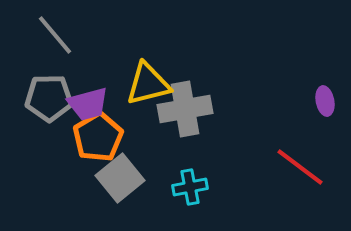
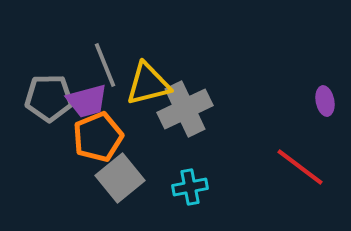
gray line: moved 50 px right, 30 px down; rotated 18 degrees clockwise
purple trapezoid: moved 1 px left, 3 px up
gray cross: rotated 16 degrees counterclockwise
orange pentagon: rotated 9 degrees clockwise
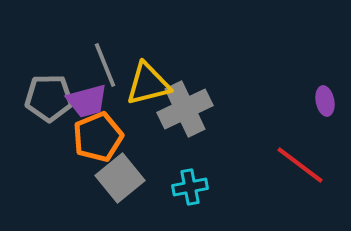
red line: moved 2 px up
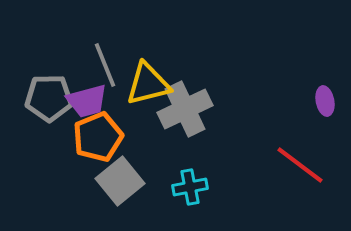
gray square: moved 3 px down
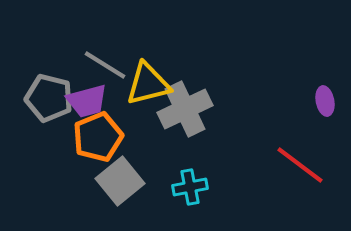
gray line: rotated 36 degrees counterclockwise
gray pentagon: rotated 15 degrees clockwise
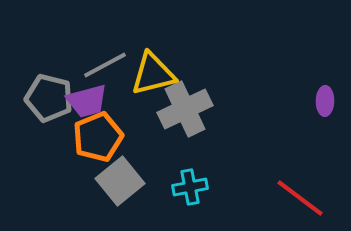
gray line: rotated 60 degrees counterclockwise
yellow triangle: moved 5 px right, 10 px up
purple ellipse: rotated 12 degrees clockwise
red line: moved 33 px down
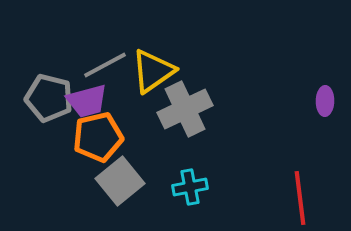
yellow triangle: moved 3 px up; rotated 21 degrees counterclockwise
orange pentagon: rotated 9 degrees clockwise
red line: rotated 46 degrees clockwise
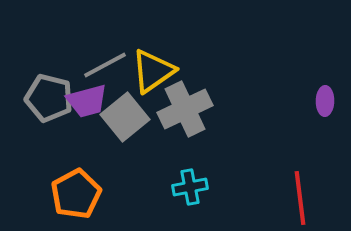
orange pentagon: moved 22 px left, 57 px down; rotated 15 degrees counterclockwise
gray square: moved 5 px right, 64 px up
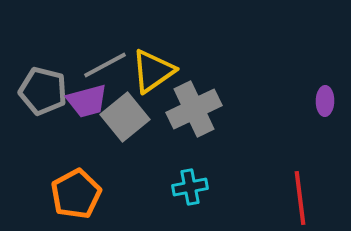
gray pentagon: moved 6 px left, 7 px up
gray cross: moved 9 px right
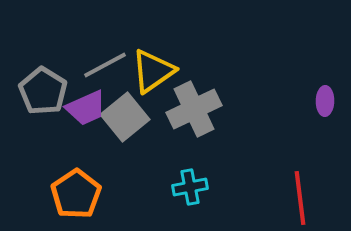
gray pentagon: rotated 18 degrees clockwise
purple trapezoid: moved 1 px left, 7 px down; rotated 9 degrees counterclockwise
orange pentagon: rotated 6 degrees counterclockwise
